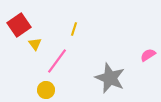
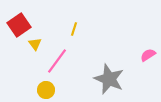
gray star: moved 1 px left, 1 px down
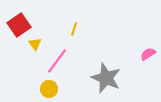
pink semicircle: moved 1 px up
gray star: moved 3 px left, 1 px up
yellow circle: moved 3 px right, 1 px up
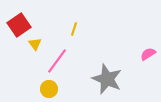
gray star: moved 1 px right, 1 px down
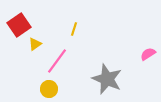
yellow triangle: rotated 32 degrees clockwise
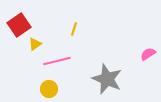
pink line: rotated 40 degrees clockwise
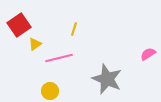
pink line: moved 2 px right, 3 px up
yellow circle: moved 1 px right, 2 px down
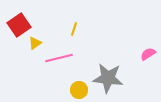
yellow triangle: moved 1 px up
gray star: moved 1 px right, 1 px up; rotated 16 degrees counterclockwise
yellow circle: moved 29 px right, 1 px up
